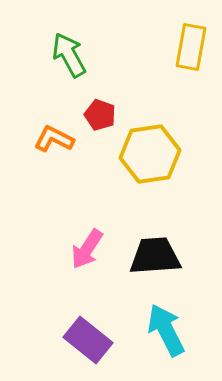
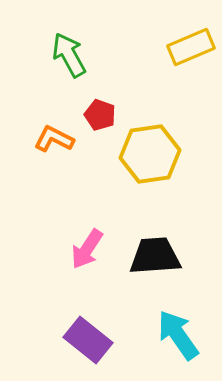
yellow rectangle: rotated 57 degrees clockwise
cyan arrow: moved 12 px right, 5 px down; rotated 8 degrees counterclockwise
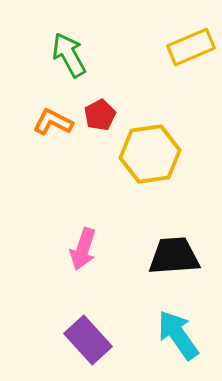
red pentagon: rotated 24 degrees clockwise
orange L-shape: moved 1 px left, 17 px up
pink arrow: moved 4 px left; rotated 15 degrees counterclockwise
black trapezoid: moved 19 px right
purple rectangle: rotated 9 degrees clockwise
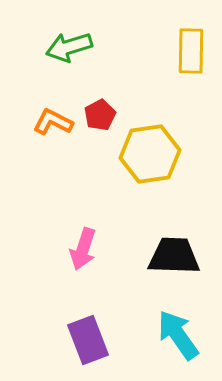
yellow rectangle: moved 4 px down; rotated 66 degrees counterclockwise
green arrow: moved 8 px up; rotated 78 degrees counterclockwise
black trapezoid: rotated 6 degrees clockwise
purple rectangle: rotated 21 degrees clockwise
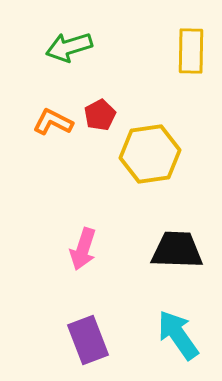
black trapezoid: moved 3 px right, 6 px up
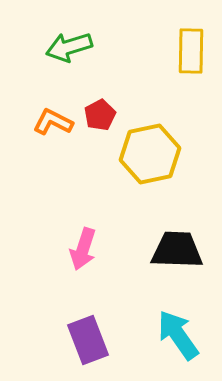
yellow hexagon: rotated 4 degrees counterclockwise
